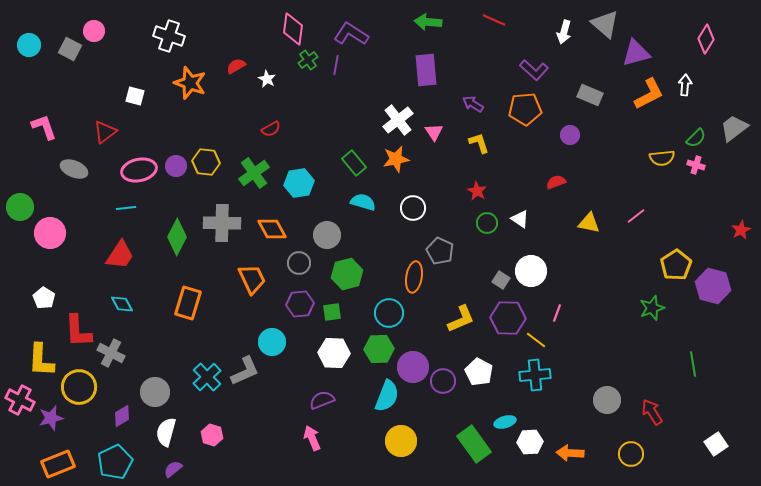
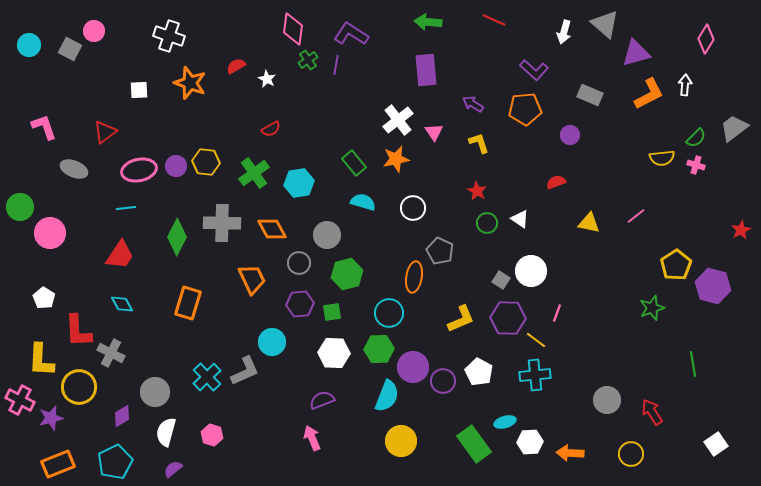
white square at (135, 96): moved 4 px right, 6 px up; rotated 18 degrees counterclockwise
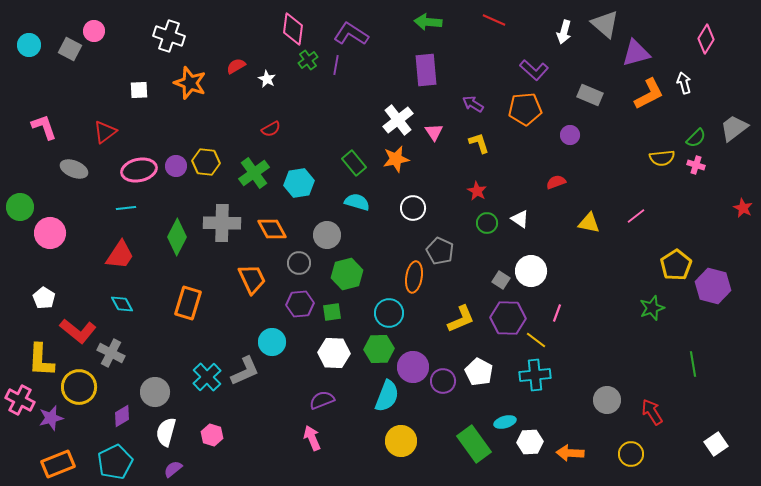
white arrow at (685, 85): moved 1 px left, 2 px up; rotated 20 degrees counterclockwise
cyan semicircle at (363, 202): moved 6 px left
red star at (741, 230): moved 2 px right, 22 px up; rotated 18 degrees counterclockwise
red L-shape at (78, 331): rotated 48 degrees counterclockwise
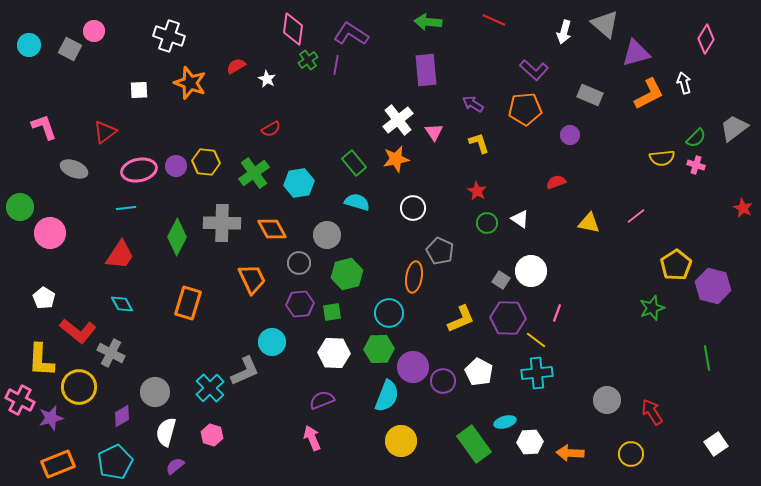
green line at (693, 364): moved 14 px right, 6 px up
cyan cross at (535, 375): moved 2 px right, 2 px up
cyan cross at (207, 377): moved 3 px right, 11 px down
purple semicircle at (173, 469): moved 2 px right, 3 px up
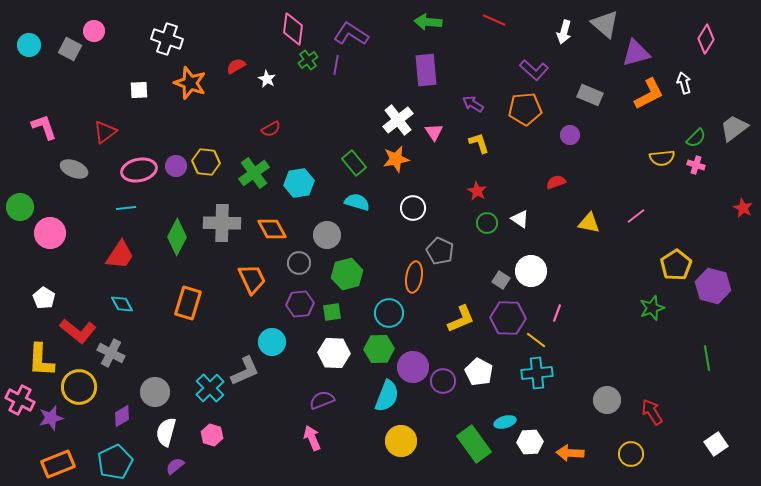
white cross at (169, 36): moved 2 px left, 3 px down
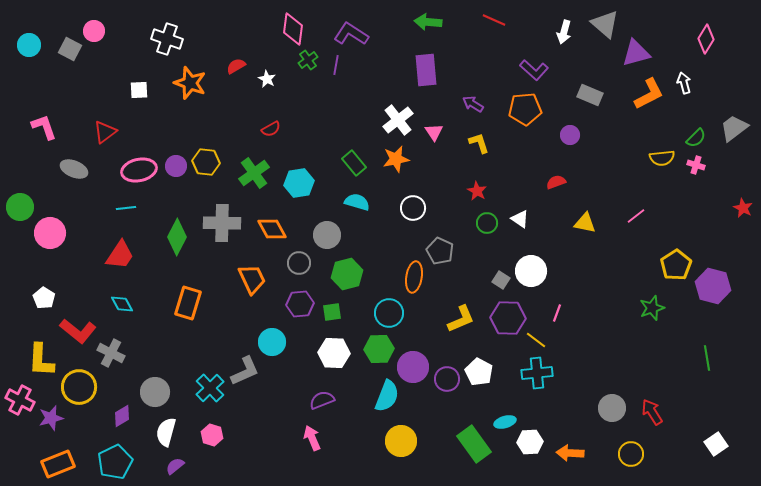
yellow triangle at (589, 223): moved 4 px left
purple circle at (443, 381): moved 4 px right, 2 px up
gray circle at (607, 400): moved 5 px right, 8 px down
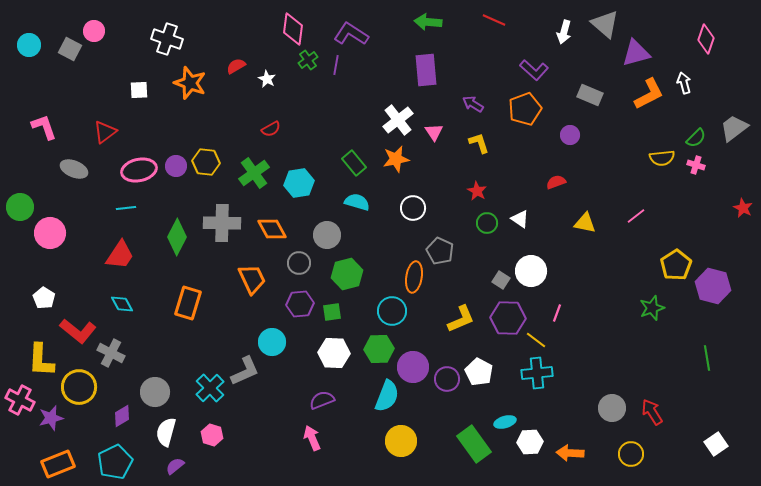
pink diamond at (706, 39): rotated 12 degrees counterclockwise
orange pentagon at (525, 109): rotated 16 degrees counterclockwise
cyan circle at (389, 313): moved 3 px right, 2 px up
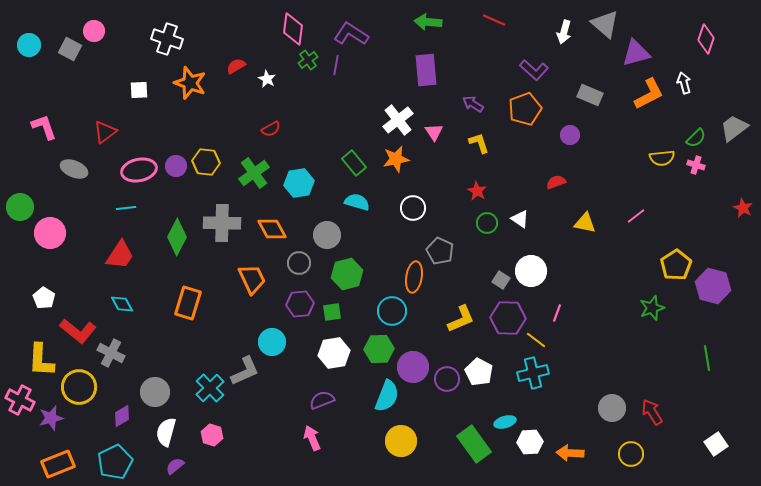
white hexagon at (334, 353): rotated 12 degrees counterclockwise
cyan cross at (537, 373): moved 4 px left; rotated 8 degrees counterclockwise
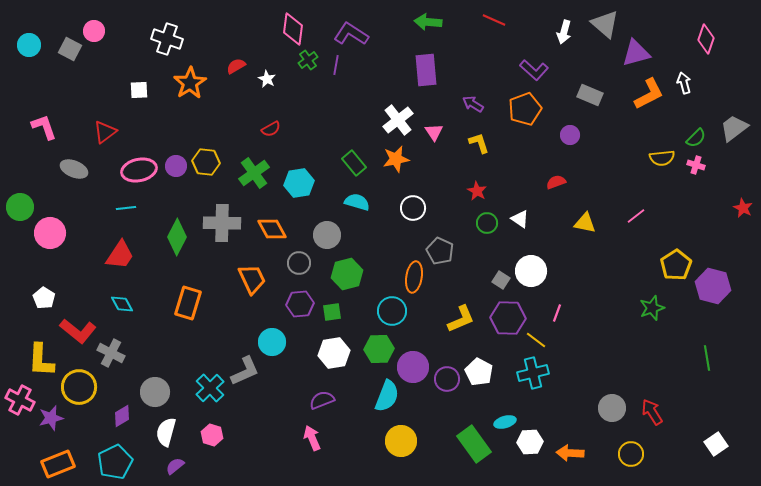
orange star at (190, 83): rotated 20 degrees clockwise
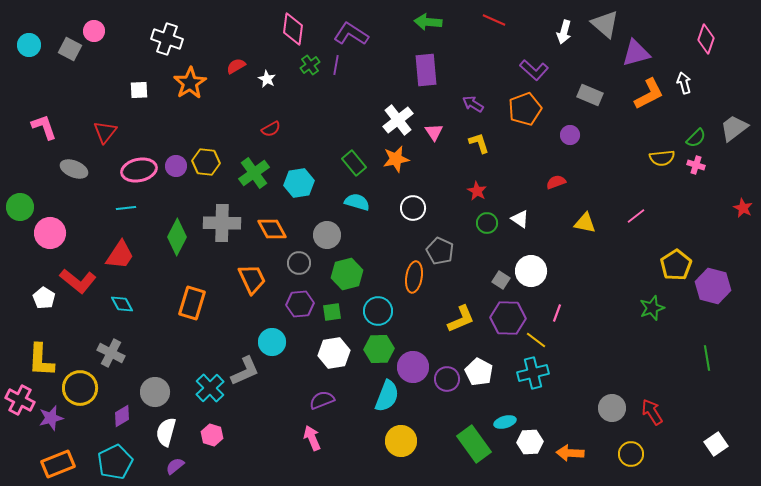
green cross at (308, 60): moved 2 px right, 5 px down
red triangle at (105, 132): rotated 15 degrees counterclockwise
orange rectangle at (188, 303): moved 4 px right
cyan circle at (392, 311): moved 14 px left
red L-shape at (78, 331): moved 50 px up
yellow circle at (79, 387): moved 1 px right, 1 px down
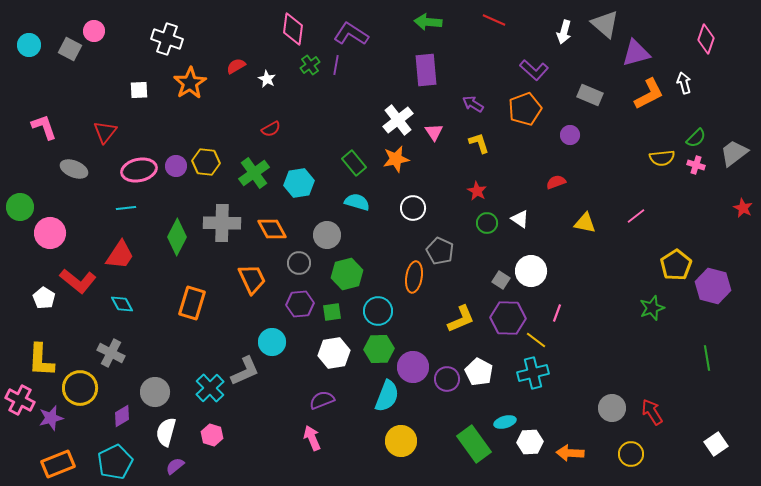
gray trapezoid at (734, 128): moved 25 px down
